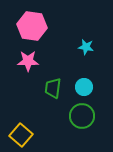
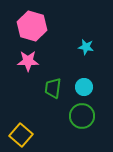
pink hexagon: rotated 8 degrees clockwise
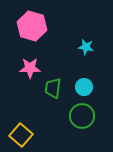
pink star: moved 2 px right, 7 px down
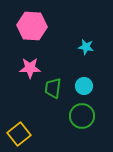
pink hexagon: rotated 12 degrees counterclockwise
cyan circle: moved 1 px up
yellow square: moved 2 px left, 1 px up; rotated 10 degrees clockwise
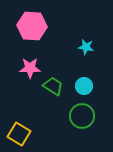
green trapezoid: moved 2 px up; rotated 115 degrees clockwise
yellow square: rotated 20 degrees counterclockwise
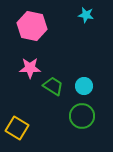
pink hexagon: rotated 8 degrees clockwise
cyan star: moved 32 px up
yellow square: moved 2 px left, 6 px up
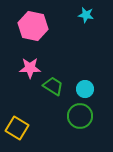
pink hexagon: moved 1 px right
cyan circle: moved 1 px right, 3 px down
green circle: moved 2 px left
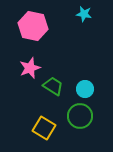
cyan star: moved 2 px left, 1 px up
pink star: rotated 20 degrees counterclockwise
yellow square: moved 27 px right
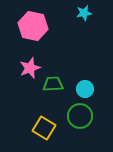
cyan star: moved 1 px up; rotated 21 degrees counterclockwise
green trapezoid: moved 2 px up; rotated 35 degrees counterclockwise
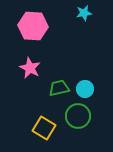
pink hexagon: rotated 8 degrees counterclockwise
pink star: rotated 25 degrees counterclockwise
green trapezoid: moved 6 px right, 4 px down; rotated 10 degrees counterclockwise
green circle: moved 2 px left
